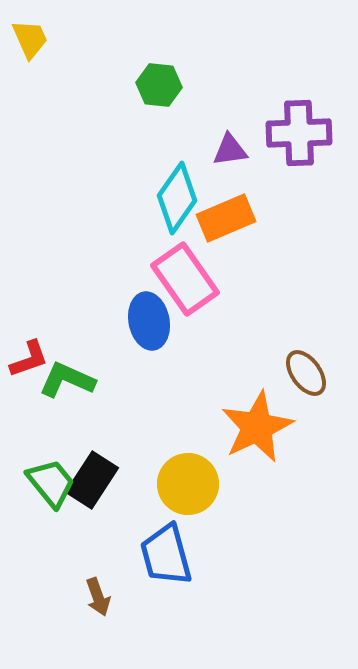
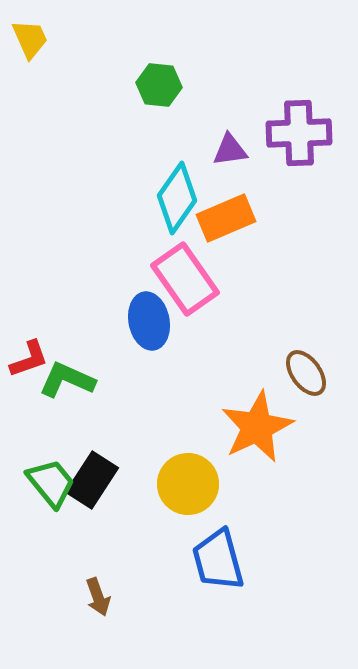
blue trapezoid: moved 52 px right, 5 px down
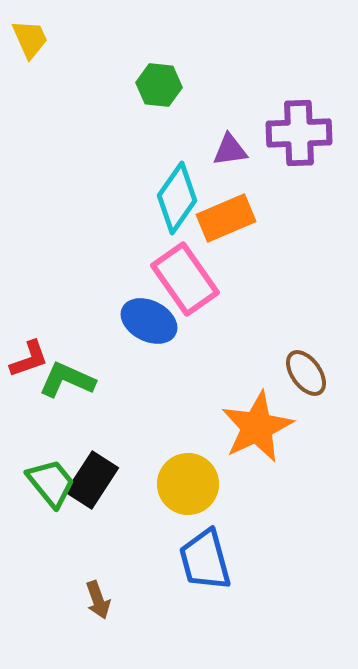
blue ellipse: rotated 52 degrees counterclockwise
blue trapezoid: moved 13 px left
brown arrow: moved 3 px down
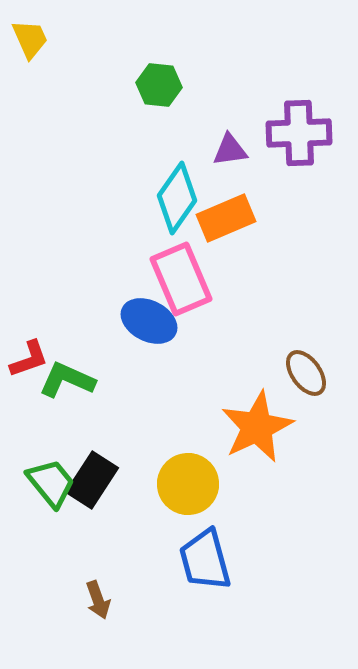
pink rectangle: moved 4 px left; rotated 12 degrees clockwise
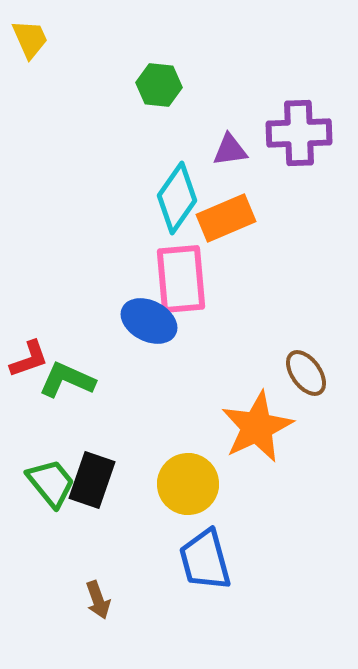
pink rectangle: rotated 18 degrees clockwise
black rectangle: rotated 14 degrees counterclockwise
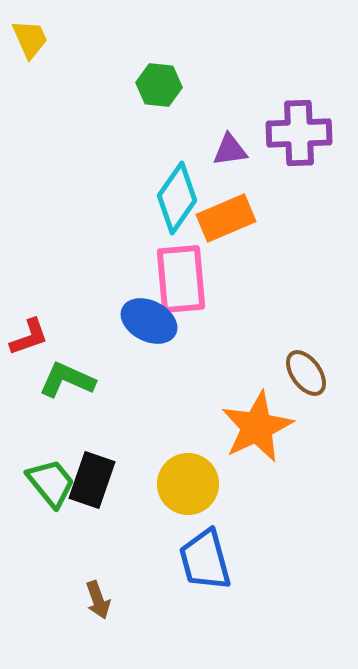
red L-shape: moved 22 px up
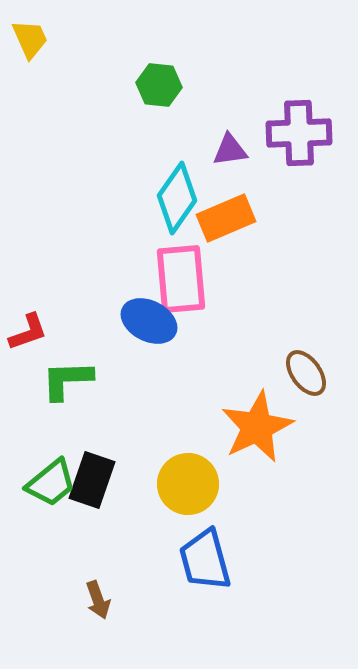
red L-shape: moved 1 px left, 5 px up
green L-shape: rotated 26 degrees counterclockwise
green trapezoid: rotated 90 degrees clockwise
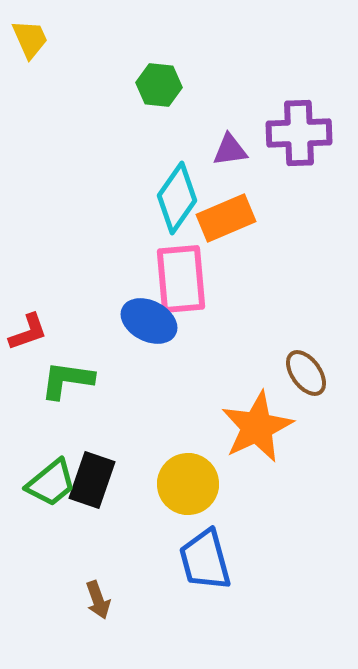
green L-shape: rotated 10 degrees clockwise
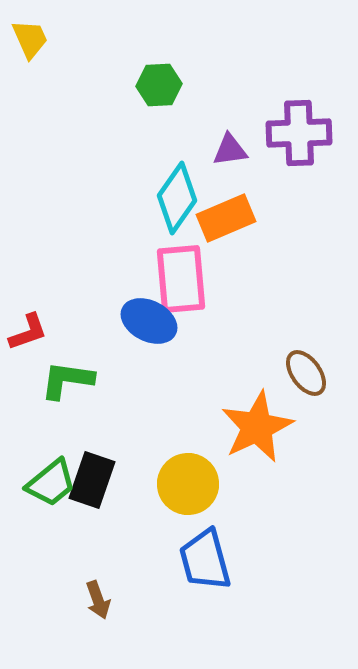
green hexagon: rotated 9 degrees counterclockwise
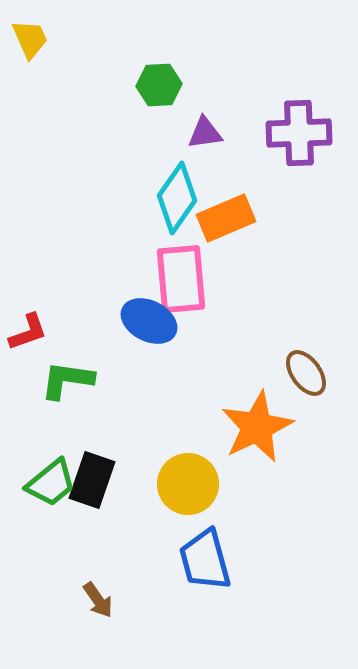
purple triangle: moved 25 px left, 17 px up
brown arrow: rotated 15 degrees counterclockwise
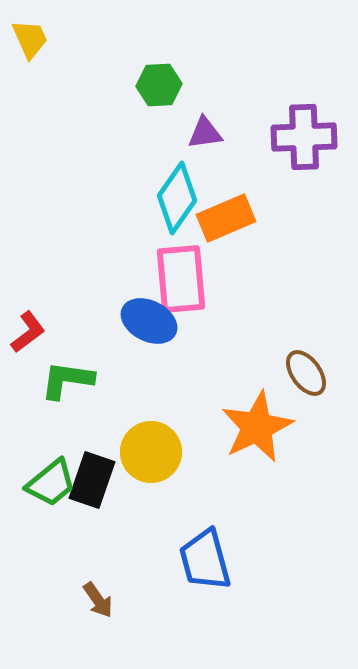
purple cross: moved 5 px right, 4 px down
red L-shape: rotated 18 degrees counterclockwise
yellow circle: moved 37 px left, 32 px up
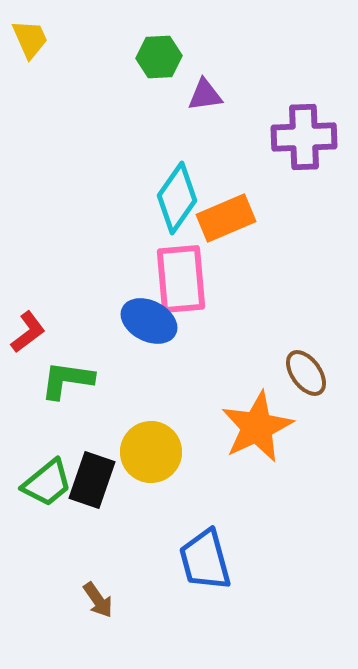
green hexagon: moved 28 px up
purple triangle: moved 38 px up
green trapezoid: moved 4 px left
